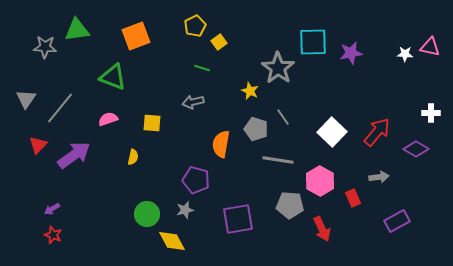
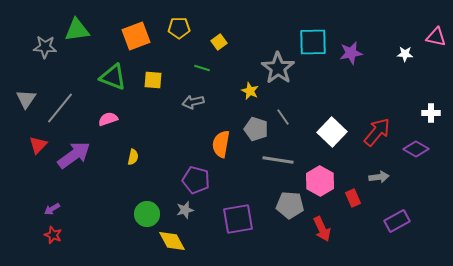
yellow pentagon at (195, 26): moved 16 px left, 2 px down; rotated 25 degrees clockwise
pink triangle at (430, 47): moved 6 px right, 10 px up
yellow square at (152, 123): moved 1 px right, 43 px up
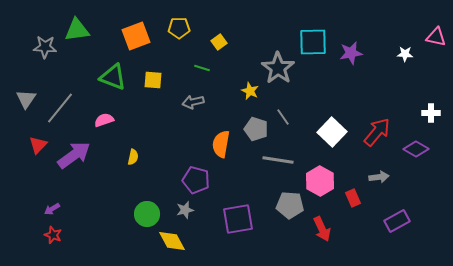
pink semicircle at (108, 119): moved 4 px left, 1 px down
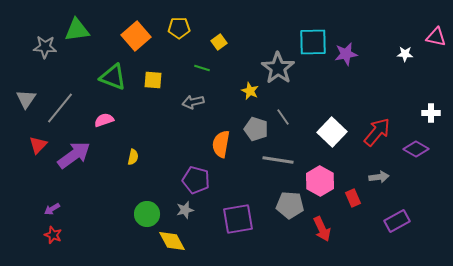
orange square at (136, 36): rotated 20 degrees counterclockwise
purple star at (351, 53): moved 5 px left, 1 px down
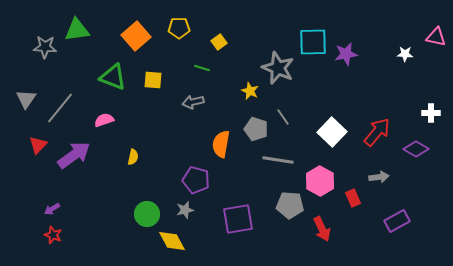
gray star at (278, 68): rotated 12 degrees counterclockwise
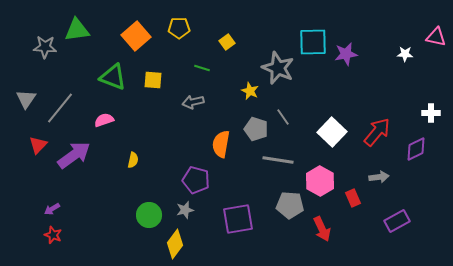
yellow square at (219, 42): moved 8 px right
purple diamond at (416, 149): rotated 55 degrees counterclockwise
yellow semicircle at (133, 157): moved 3 px down
green circle at (147, 214): moved 2 px right, 1 px down
yellow diamond at (172, 241): moved 3 px right, 3 px down; rotated 64 degrees clockwise
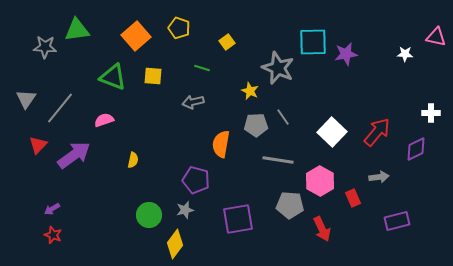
yellow pentagon at (179, 28): rotated 20 degrees clockwise
yellow square at (153, 80): moved 4 px up
gray pentagon at (256, 129): moved 4 px up; rotated 20 degrees counterclockwise
purple rectangle at (397, 221): rotated 15 degrees clockwise
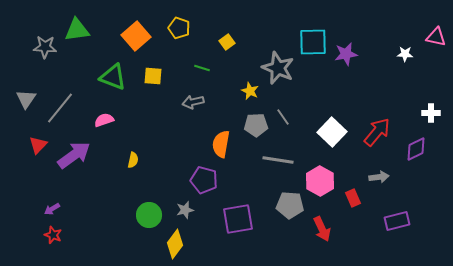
purple pentagon at (196, 180): moved 8 px right
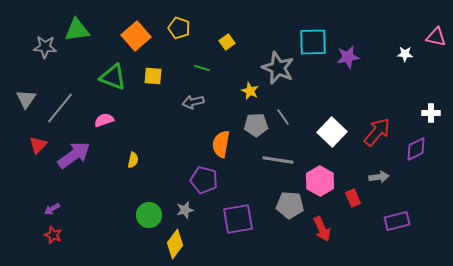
purple star at (346, 54): moved 2 px right, 3 px down
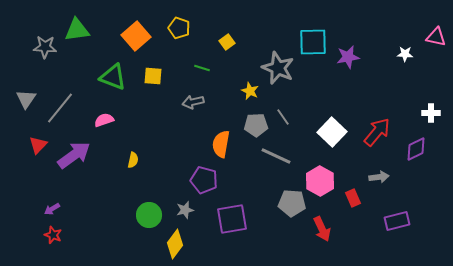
gray line at (278, 160): moved 2 px left, 4 px up; rotated 16 degrees clockwise
gray pentagon at (290, 205): moved 2 px right, 2 px up
purple square at (238, 219): moved 6 px left
